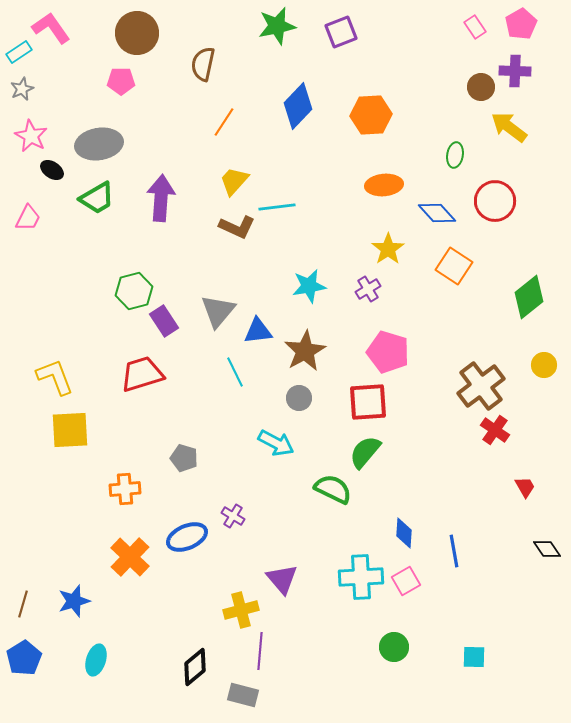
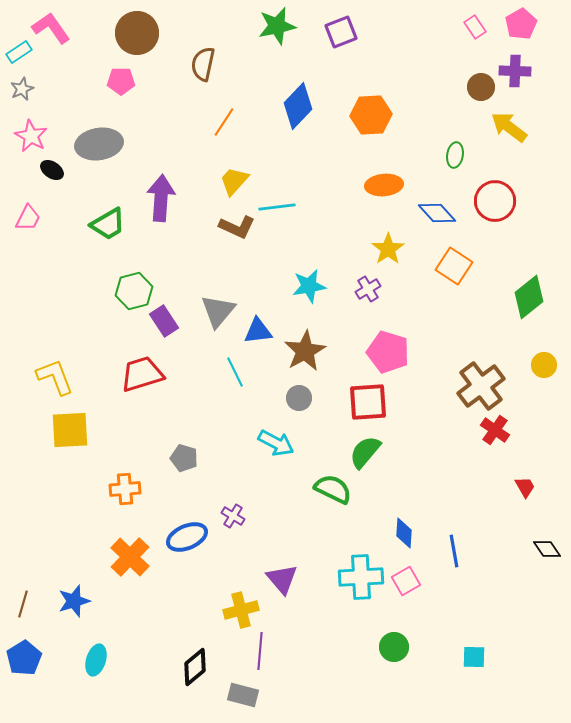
green trapezoid at (97, 198): moved 11 px right, 26 px down
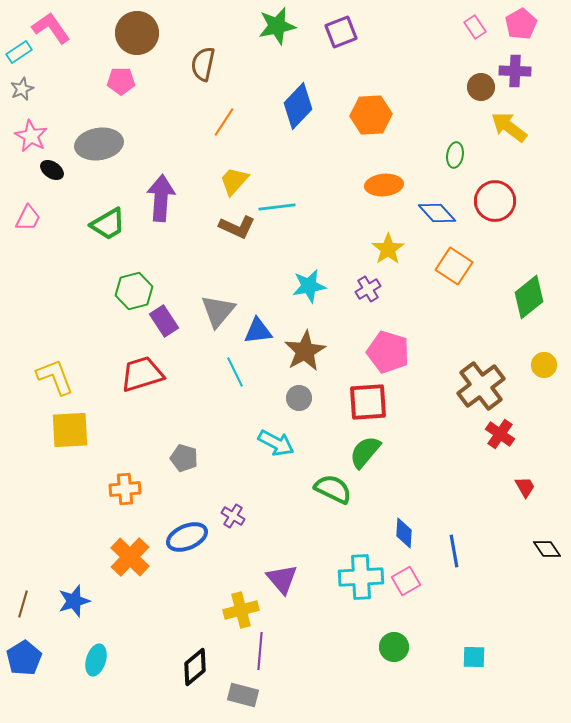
red cross at (495, 430): moved 5 px right, 4 px down
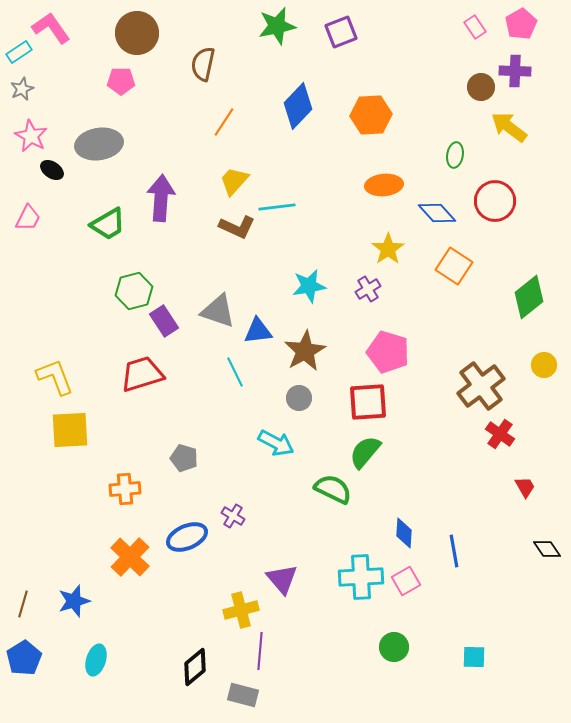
gray triangle at (218, 311): rotated 51 degrees counterclockwise
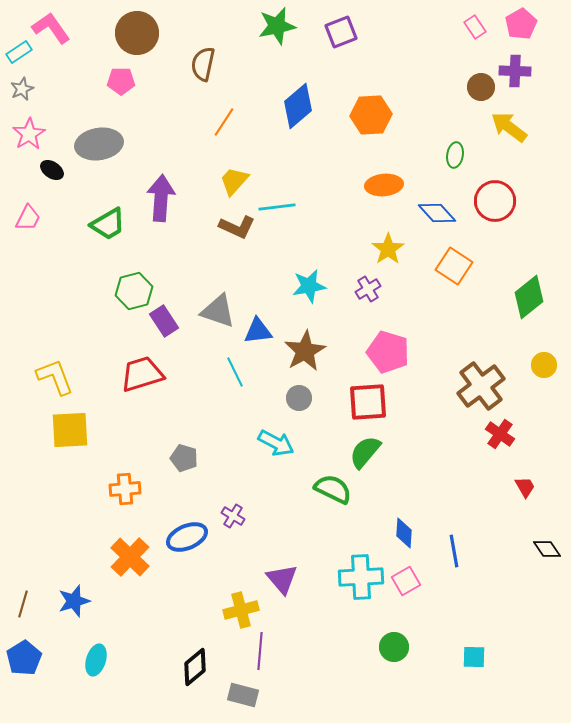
blue diamond at (298, 106): rotated 6 degrees clockwise
pink star at (31, 136): moved 2 px left, 2 px up; rotated 12 degrees clockwise
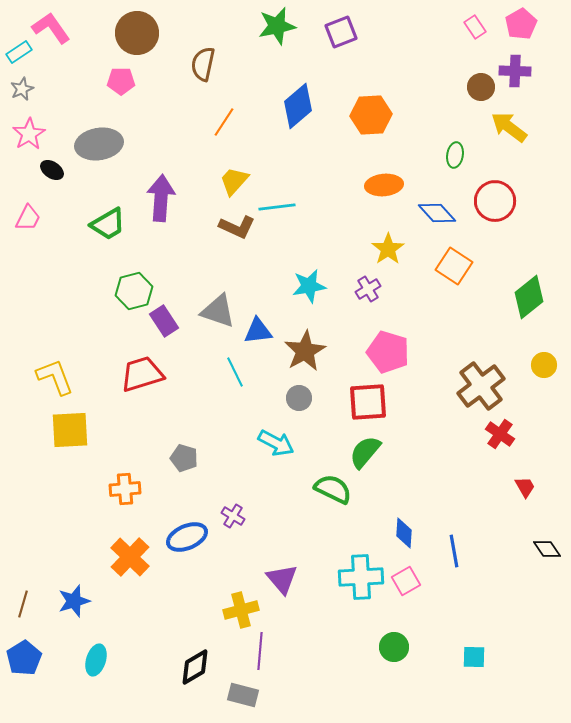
black diamond at (195, 667): rotated 9 degrees clockwise
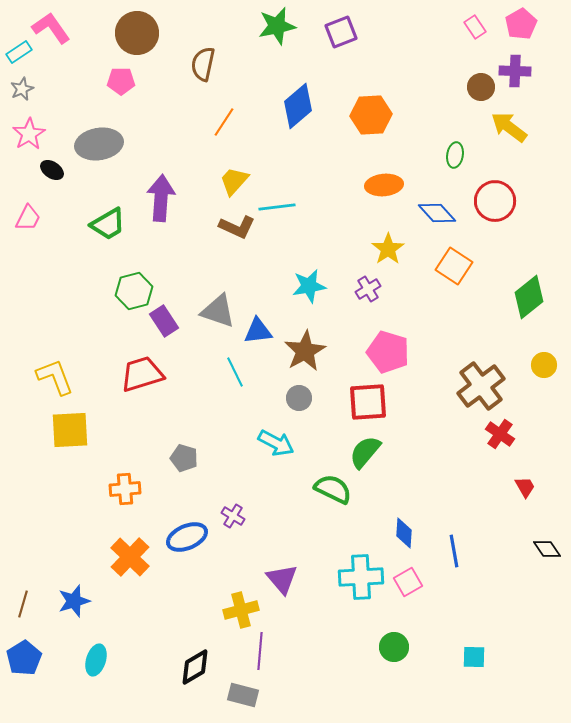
pink square at (406, 581): moved 2 px right, 1 px down
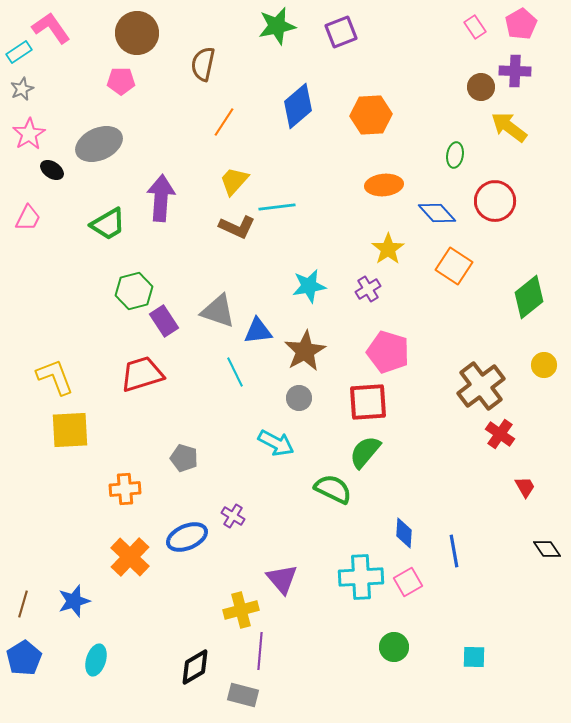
gray ellipse at (99, 144): rotated 15 degrees counterclockwise
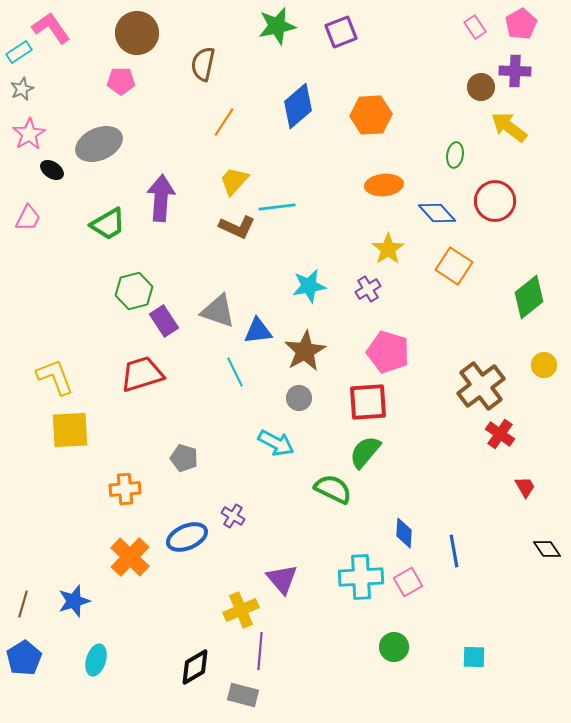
yellow cross at (241, 610): rotated 8 degrees counterclockwise
